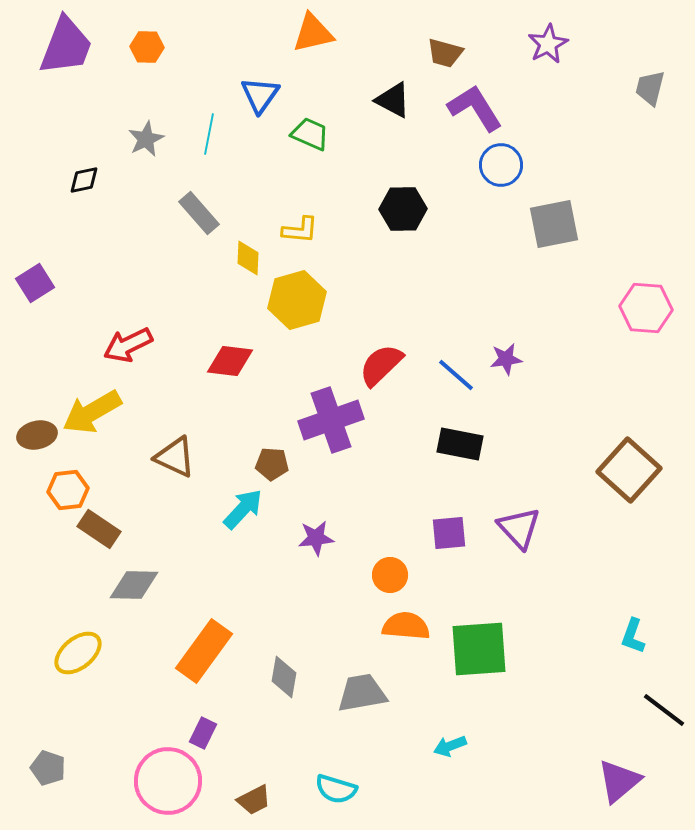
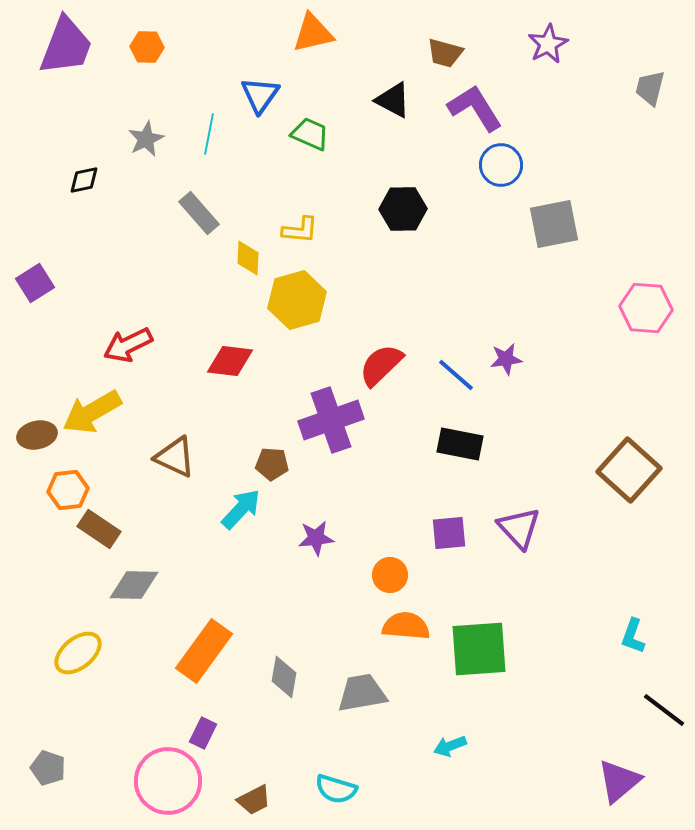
cyan arrow at (243, 509): moved 2 px left
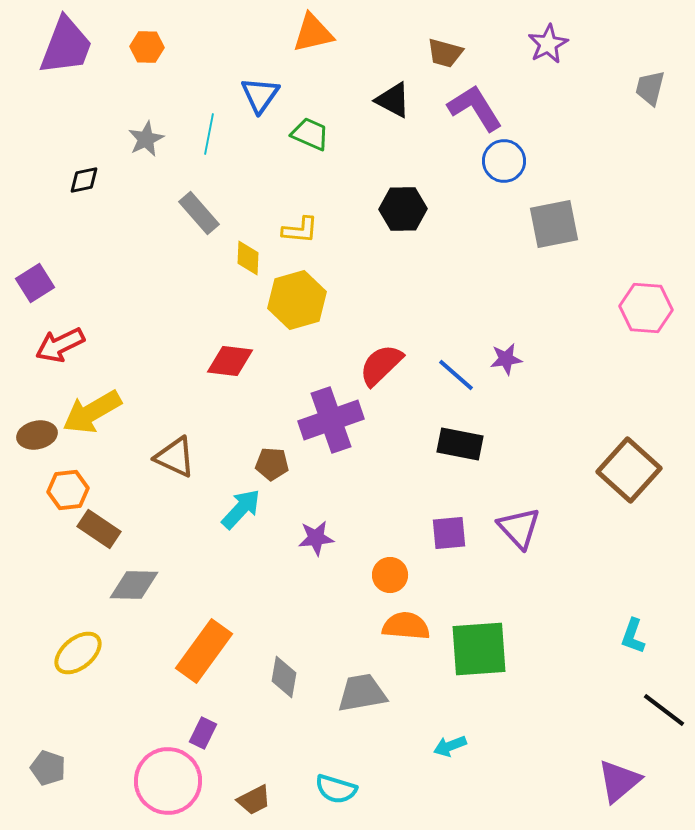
blue circle at (501, 165): moved 3 px right, 4 px up
red arrow at (128, 345): moved 68 px left
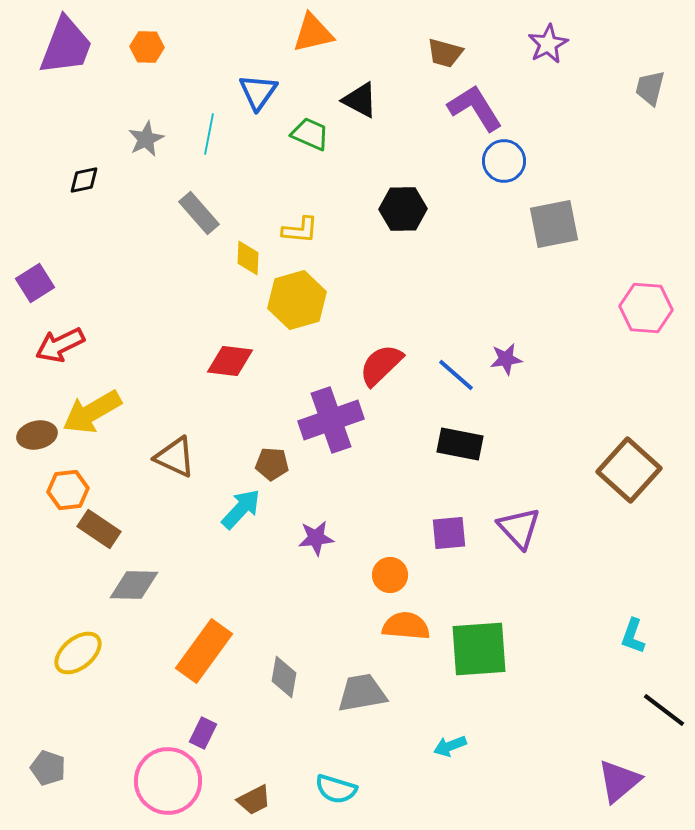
blue triangle at (260, 95): moved 2 px left, 3 px up
black triangle at (393, 100): moved 33 px left
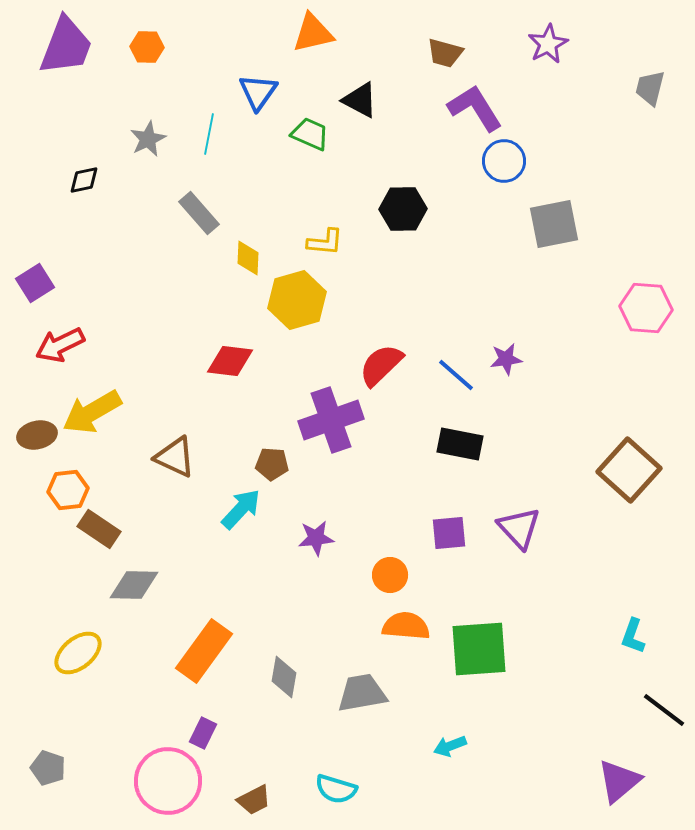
gray star at (146, 139): moved 2 px right
yellow L-shape at (300, 230): moved 25 px right, 12 px down
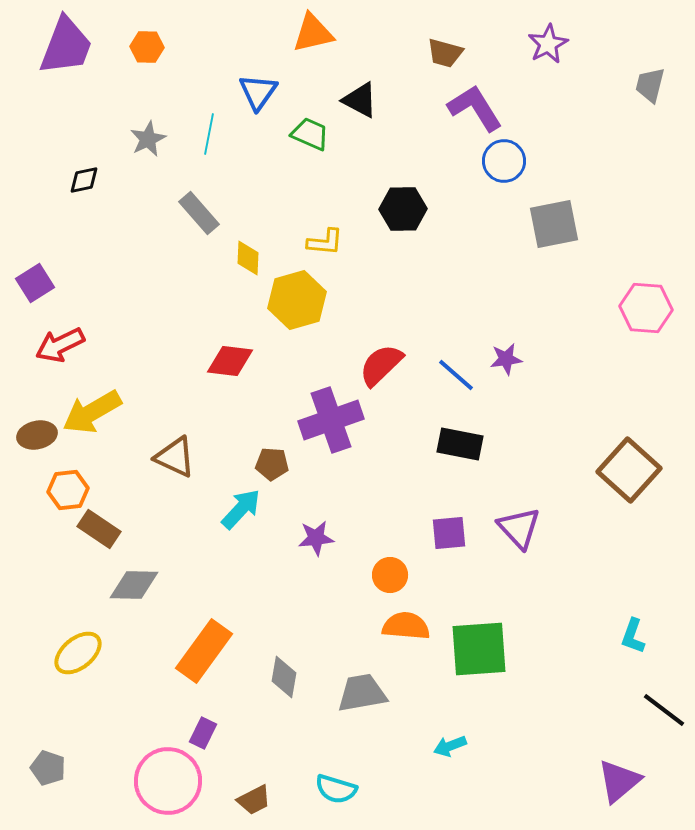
gray trapezoid at (650, 88): moved 3 px up
